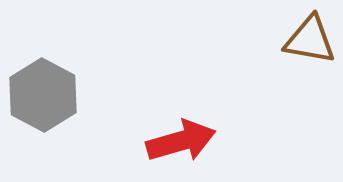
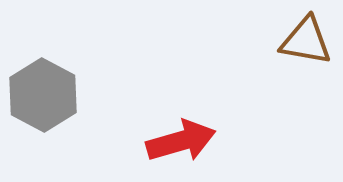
brown triangle: moved 4 px left, 1 px down
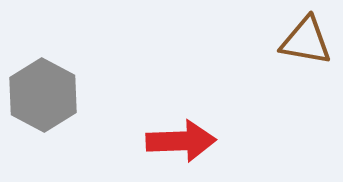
red arrow: rotated 14 degrees clockwise
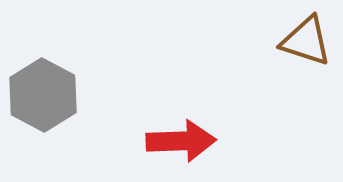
brown triangle: rotated 8 degrees clockwise
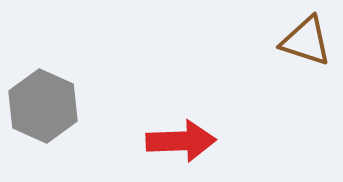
gray hexagon: moved 11 px down; rotated 4 degrees counterclockwise
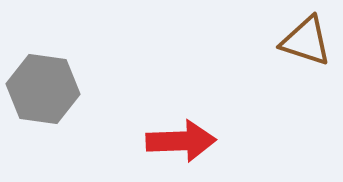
gray hexagon: moved 17 px up; rotated 16 degrees counterclockwise
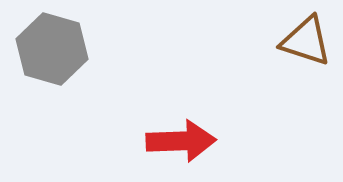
gray hexagon: moved 9 px right, 40 px up; rotated 8 degrees clockwise
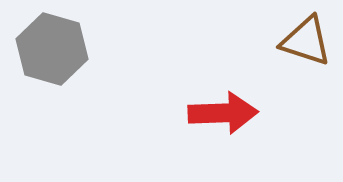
red arrow: moved 42 px right, 28 px up
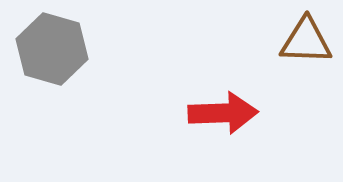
brown triangle: rotated 16 degrees counterclockwise
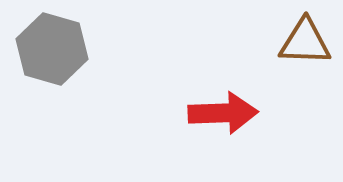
brown triangle: moved 1 px left, 1 px down
